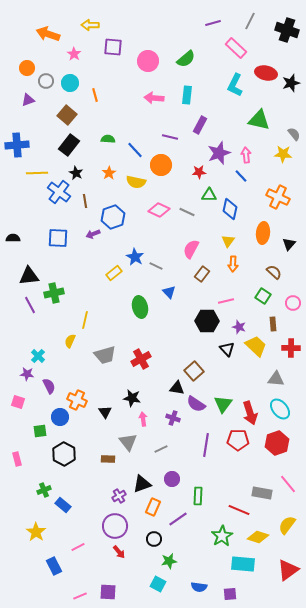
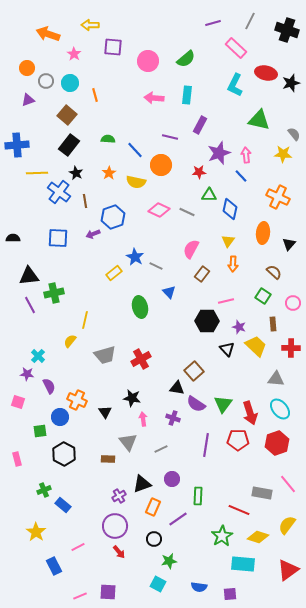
yellow semicircle at (70, 341): rotated 16 degrees clockwise
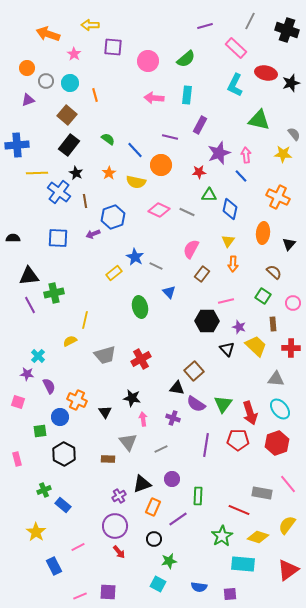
purple line at (213, 23): moved 8 px left, 3 px down
green semicircle at (108, 139): rotated 32 degrees clockwise
yellow semicircle at (70, 341): rotated 24 degrees clockwise
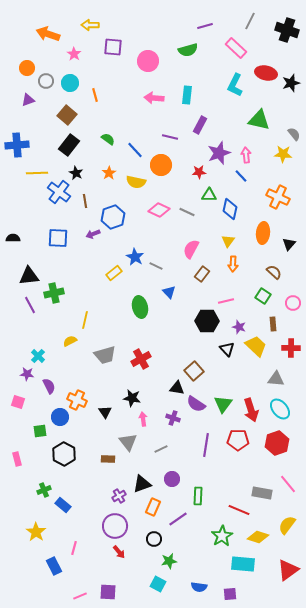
green semicircle at (186, 59): moved 2 px right, 9 px up; rotated 24 degrees clockwise
red arrow at (250, 413): moved 1 px right, 3 px up
pink line at (78, 547): moved 4 px left, 1 px down; rotated 48 degrees counterclockwise
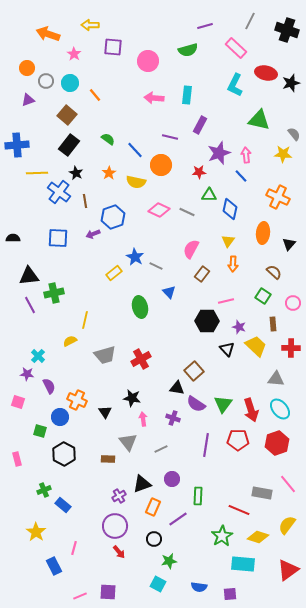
orange line at (95, 95): rotated 24 degrees counterclockwise
green square at (40, 431): rotated 24 degrees clockwise
